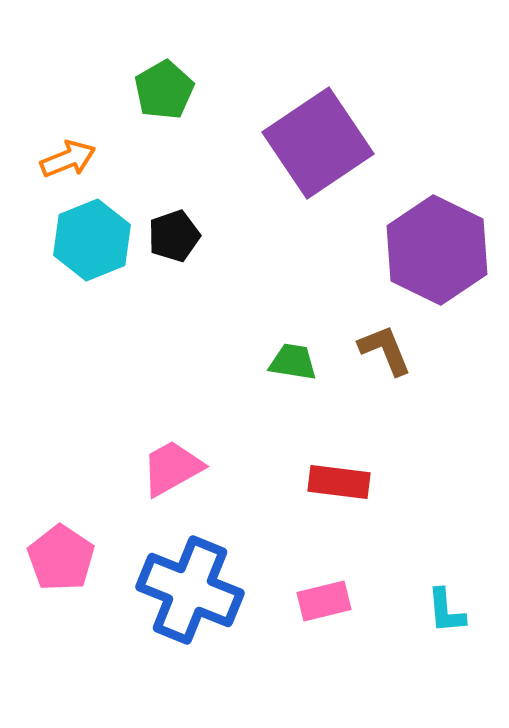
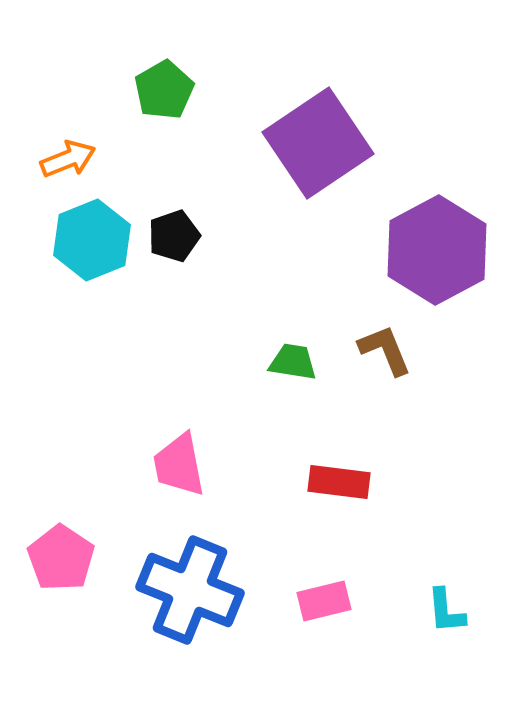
purple hexagon: rotated 6 degrees clockwise
pink trapezoid: moved 7 px right, 3 px up; rotated 72 degrees counterclockwise
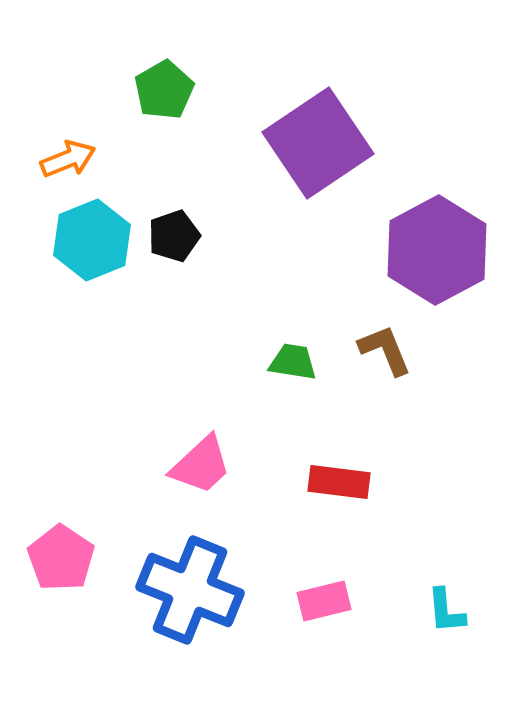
pink trapezoid: moved 22 px right; rotated 122 degrees counterclockwise
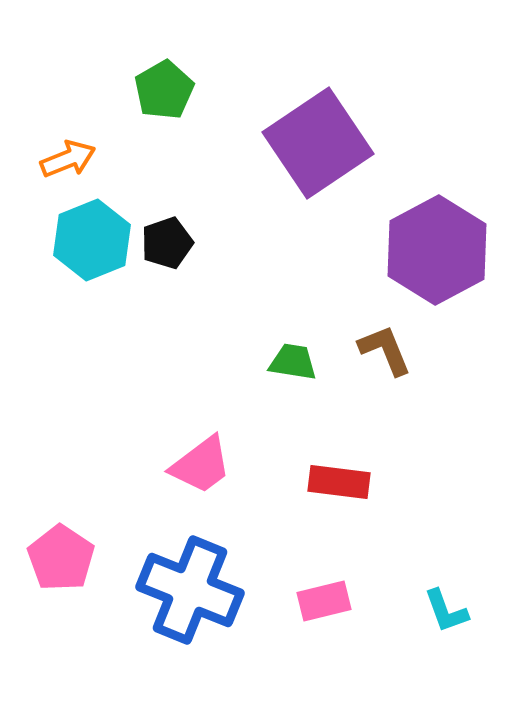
black pentagon: moved 7 px left, 7 px down
pink trapezoid: rotated 6 degrees clockwise
cyan L-shape: rotated 15 degrees counterclockwise
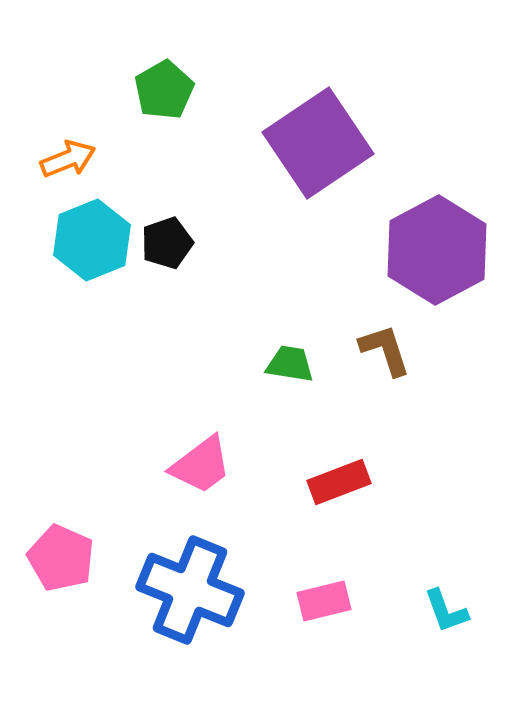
brown L-shape: rotated 4 degrees clockwise
green trapezoid: moved 3 px left, 2 px down
red rectangle: rotated 28 degrees counterclockwise
pink pentagon: rotated 10 degrees counterclockwise
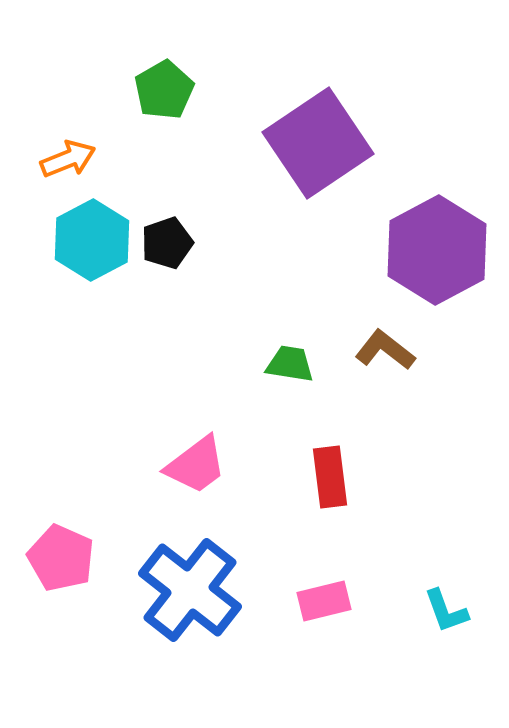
cyan hexagon: rotated 6 degrees counterclockwise
brown L-shape: rotated 34 degrees counterclockwise
pink trapezoid: moved 5 px left
red rectangle: moved 9 px left, 5 px up; rotated 76 degrees counterclockwise
blue cross: rotated 16 degrees clockwise
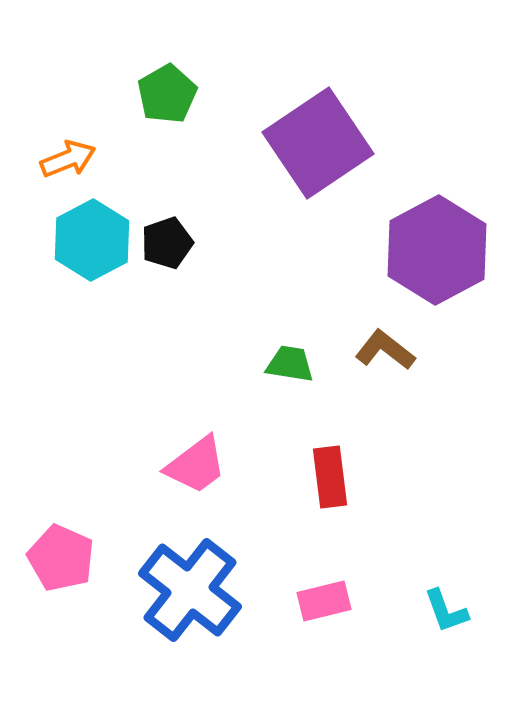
green pentagon: moved 3 px right, 4 px down
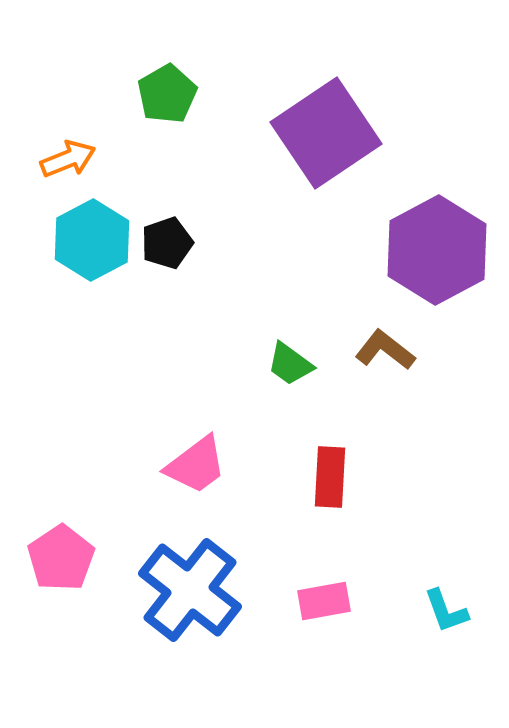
purple square: moved 8 px right, 10 px up
green trapezoid: rotated 153 degrees counterclockwise
red rectangle: rotated 10 degrees clockwise
pink pentagon: rotated 14 degrees clockwise
pink rectangle: rotated 4 degrees clockwise
